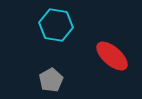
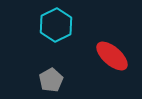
cyan hexagon: rotated 24 degrees clockwise
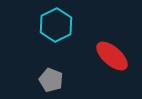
gray pentagon: rotated 20 degrees counterclockwise
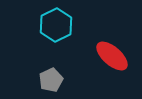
gray pentagon: rotated 25 degrees clockwise
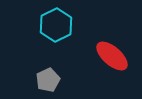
gray pentagon: moved 3 px left
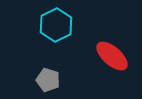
gray pentagon: rotated 30 degrees counterclockwise
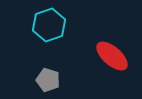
cyan hexagon: moved 7 px left; rotated 8 degrees clockwise
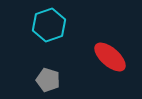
red ellipse: moved 2 px left, 1 px down
